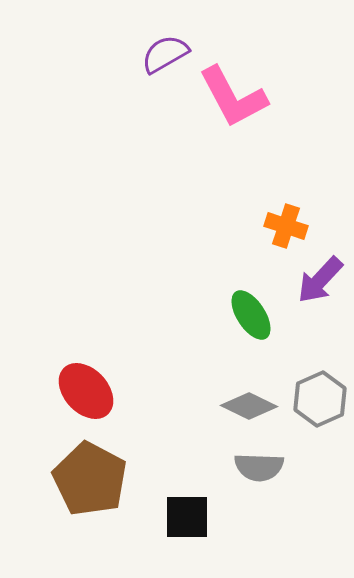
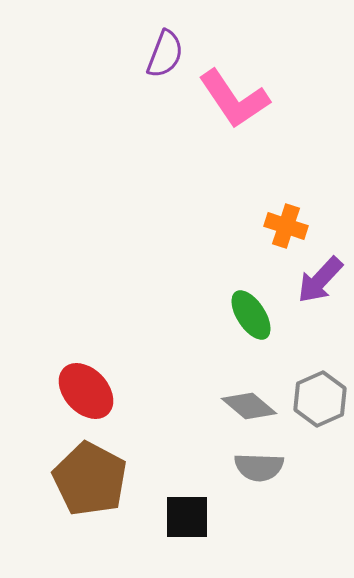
purple semicircle: rotated 141 degrees clockwise
pink L-shape: moved 1 px right, 2 px down; rotated 6 degrees counterclockwise
gray diamond: rotated 14 degrees clockwise
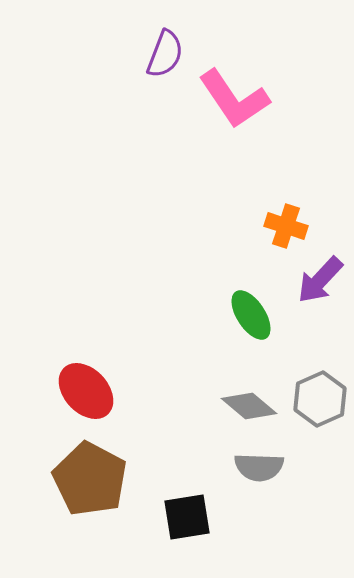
black square: rotated 9 degrees counterclockwise
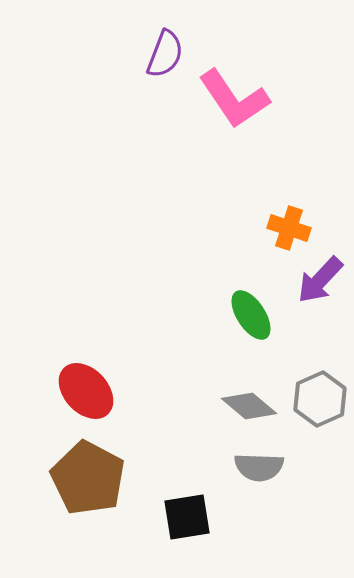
orange cross: moved 3 px right, 2 px down
brown pentagon: moved 2 px left, 1 px up
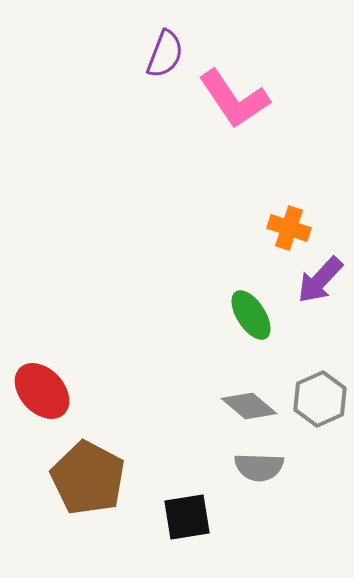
red ellipse: moved 44 px left
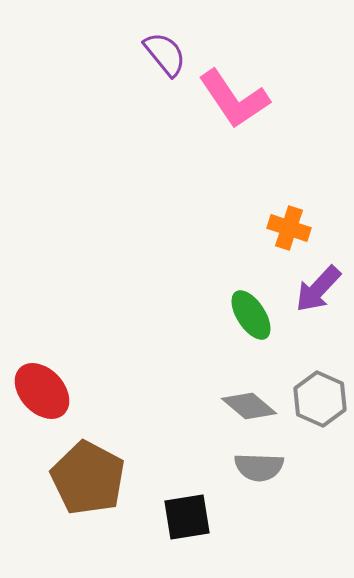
purple semicircle: rotated 60 degrees counterclockwise
purple arrow: moved 2 px left, 9 px down
gray hexagon: rotated 12 degrees counterclockwise
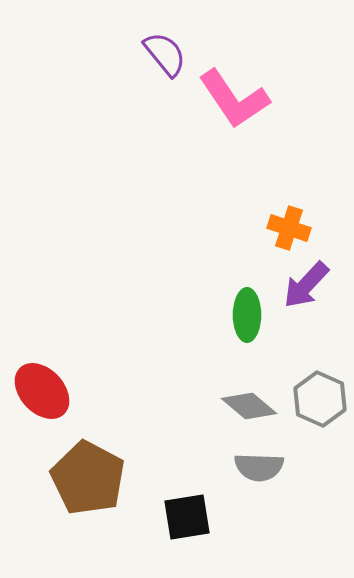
purple arrow: moved 12 px left, 4 px up
green ellipse: moved 4 px left; rotated 33 degrees clockwise
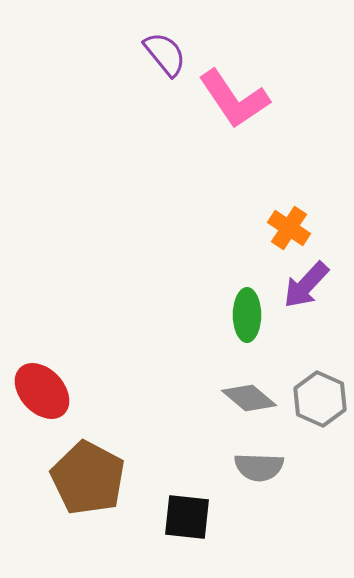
orange cross: rotated 15 degrees clockwise
gray diamond: moved 8 px up
black square: rotated 15 degrees clockwise
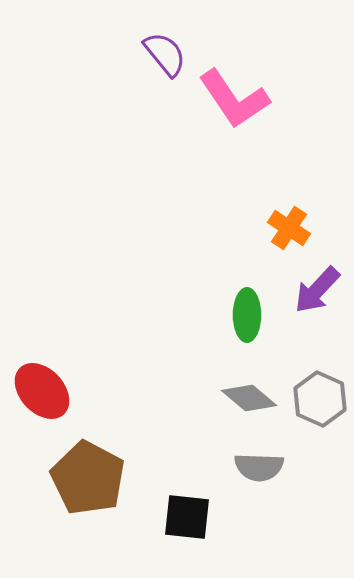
purple arrow: moved 11 px right, 5 px down
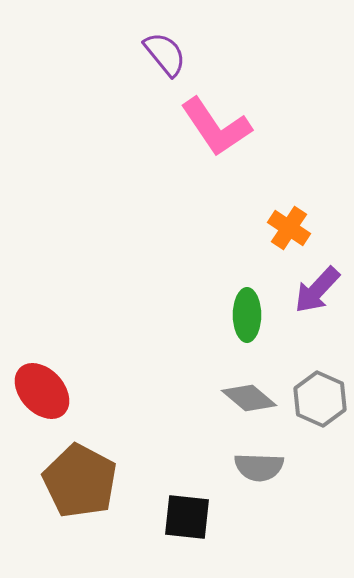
pink L-shape: moved 18 px left, 28 px down
brown pentagon: moved 8 px left, 3 px down
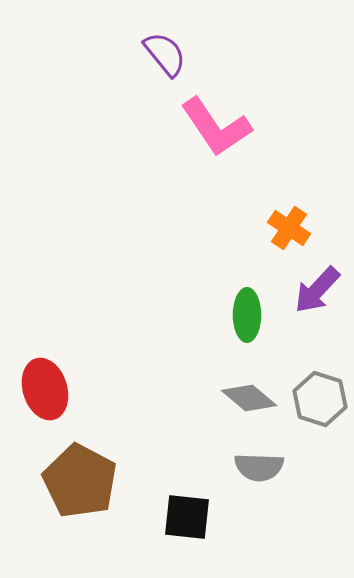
red ellipse: moved 3 px right, 2 px up; rotated 26 degrees clockwise
gray hexagon: rotated 6 degrees counterclockwise
